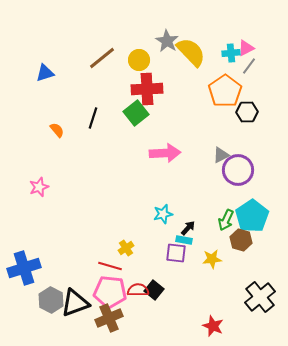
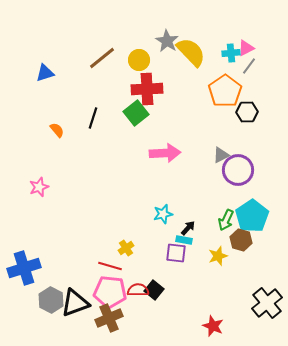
yellow star: moved 6 px right, 3 px up; rotated 12 degrees counterclockwise
black cross: moved 7 px right, 6 px down
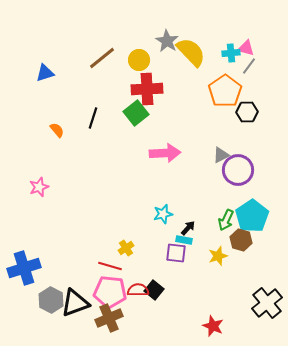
pink triangle: rotated 42 degrees clockwise
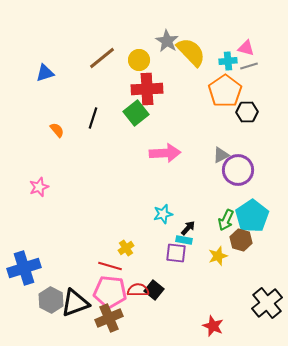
cyan cross: moved 3 px left, 8 px down
gray line: rotated 36 degrees clockwise
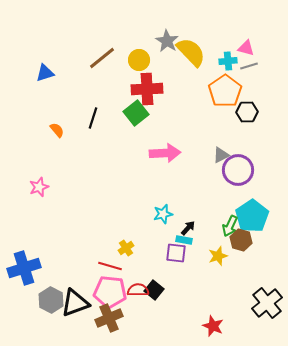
green arrow: moved 4 px right, 6 px down
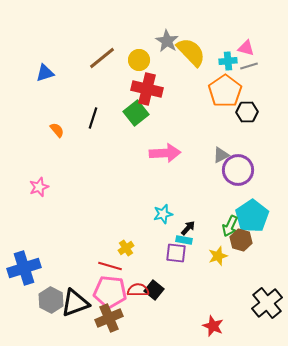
red cross: rotated 16 degrees clockwise
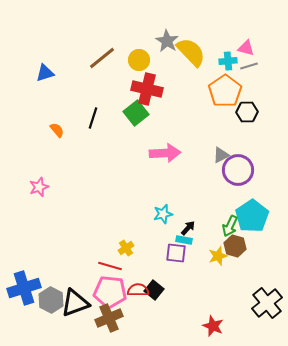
brown hexagon: moved 6 px left, 6 px down
blue cross: moved 20 px down
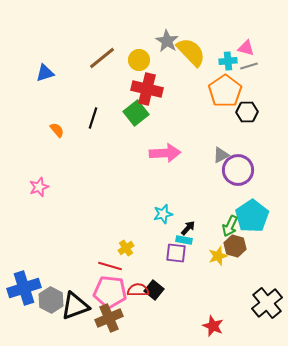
black triangle: moved 3 px down
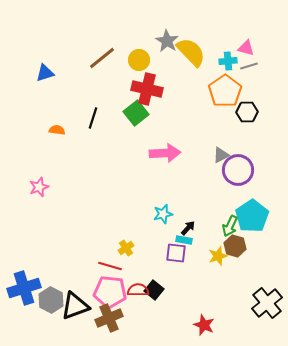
orange semicircle: rotated 42 degrees counterclockwise
red star: moved 9 px left, 1 px up
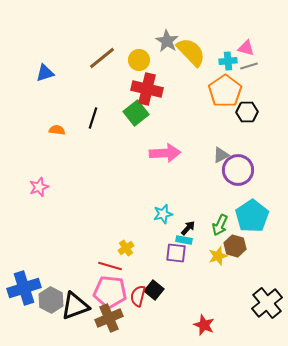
green arrow: moved 10 px left, 1 px up
red semicircle: moved 6 px down; rotated 75 degrees counterclockwise
